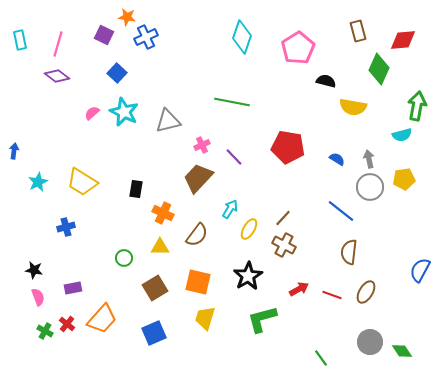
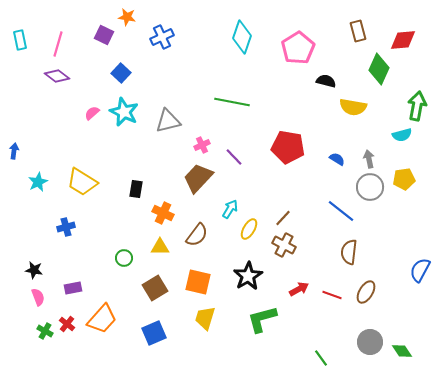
blue cross at (146, 37): moved 16 px right
blue square at (117, 73): moved 4 px right
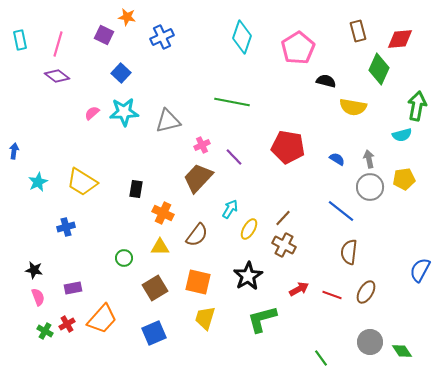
red diamond at (403, 40): moved 3 px left, 1 px up
cyan star at (124, 112): rotated 28 degrees counterclockwise
red cross at (67, 324): rotated 21 degrees clockwise
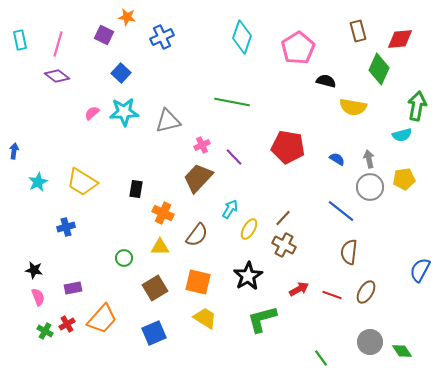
yellow trapezoid at (205, 318): rotated 105 degrees clockwise
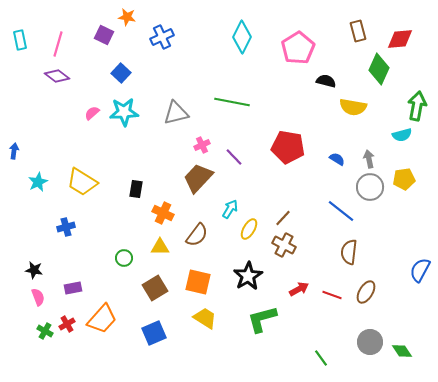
cyan diamond at (242, 37): rotated 8 degrees clockwise
gray triangle at (168, 121): moved 8 px right, 8 px up
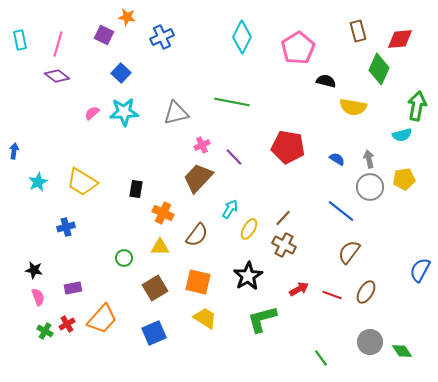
brown semicircle at (349, 252): rotated 30 degrees clockwise
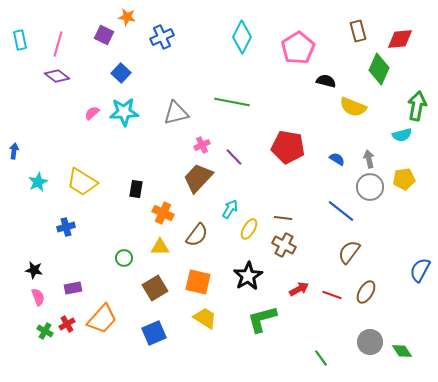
yellow semicircle at (353, 107): rotated 12 degrees clockwise
brown line at (283, 218): rotated 54 degrees clockwise
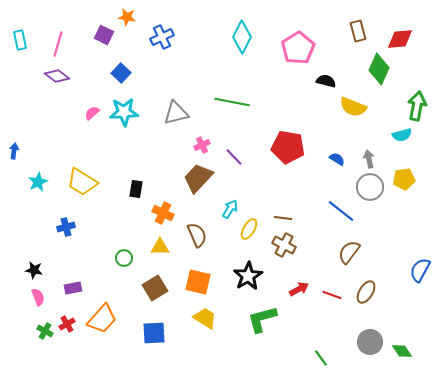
brown semicircle at (197, 235): rotated 60 degrees counterclockwise
blue square at (154, 333): rotated 20 degrees clockwise
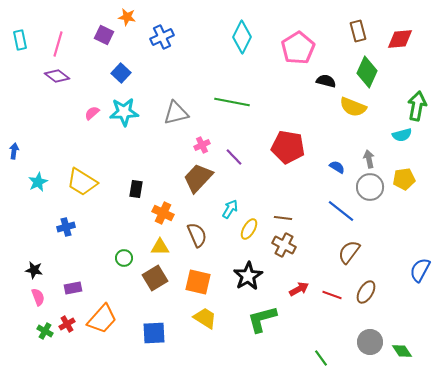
green diamond at (379, 69): moved 12 px left, 3 px down
blue semicircle at (337, 159): moved 8 px down
brown square at (155, 288): moved 10 px up
